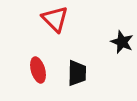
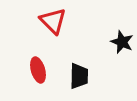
red triangle: moved 2 px left, 2 px down
black trapezoid: moved 2 px right, 3 px down
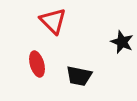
red ellipse: moved 1 px left, 6 px up
black trapezoid: rotated 100 degrees clockwise
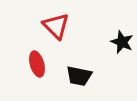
red triangle: moved 3 px right, 5 px down
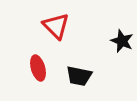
black star: moved 1 px up
red ellipse: moved 1 px right, 4 px down
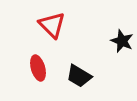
red triangle: moved 4 px left, 1 px up
black trapezoid: rotated 20 degrees clockwise
